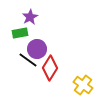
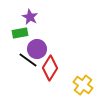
purple star: rotated 14 degrees counterclockwise
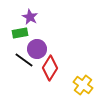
black line: moved 4 px left
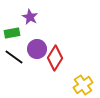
green rectangle: moved 8 px left
black line: moved 10 px left, 3 px up
red diamond: moved 5 px right, 10 px up
yellow cross: rotated 18 degrees clockwise
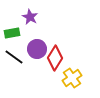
yellow cross: moved 11 px left, 7 px up
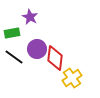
red diamond: rotated 25 degrees counterclockwise
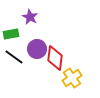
green rectangle: moved 1 px left, 1 px down
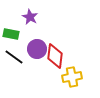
green rectangle: rotated 21 degrees clockwise
red diamond: moved 2 px up
yellow cross: moved 1 px up; rotated 24 degrees clockwise
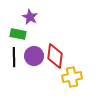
green rectangle: moved 7 px right
purple circle: moved 3 px left, 7 px down
black line: rotated 54 degrees clockwise
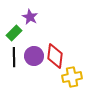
green rectangle: moved 4 px left, 1 px up; rotated 56 degrees counterclockwise
